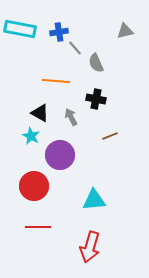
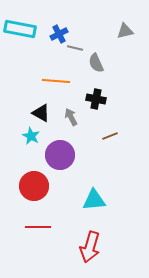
blue cross: moved 2 px down; rotated 18 degrees counterclockwise
gray line: rotated 35 degrees counterclockwise
black triangle: moved 1 px right
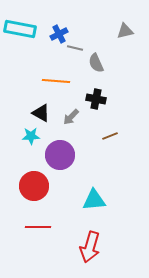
gray arrow: rotated 108 degrees counterclockwise
cyan star: rotated 30 degrees counterclockwise
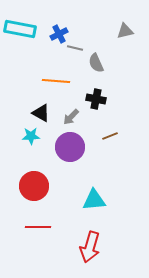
purple circle: moved 10 px right, 8 px up
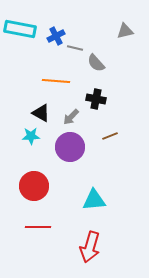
blue cross: moved 3 px left, 2 px down
gray semicircle: rotated 18 degrees counterclockwise
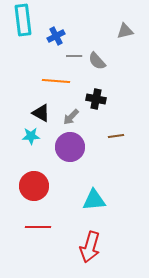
cyan rectangle: moved 3 px right, 9 px up; rotated 72 degrees clockwise
gray line: moved 1 px left, 8 px down; rotated 14 degrees counterclockwise
gray semicircle: moved 1 px right, 2 px up
brown line: moved 6 px right; rotated 14 degrees clockwise
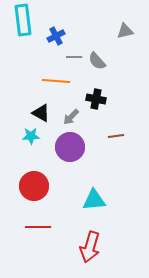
gray line: moved 1 px down
